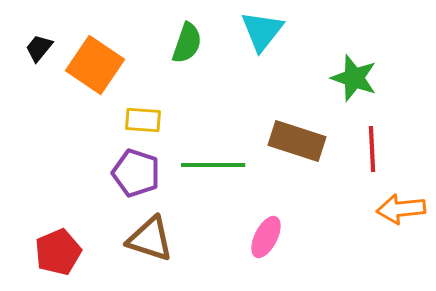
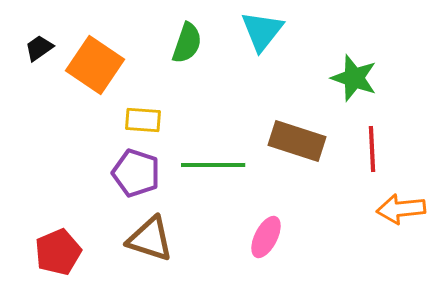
black trapezoid: rotated 16 degrees clockwise
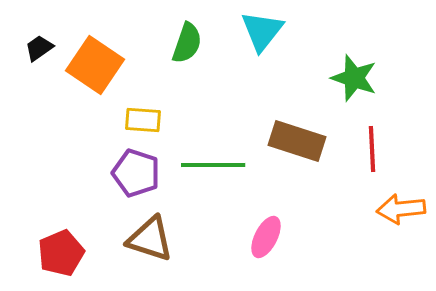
red pentagon: moved 3 px right, 1 px down
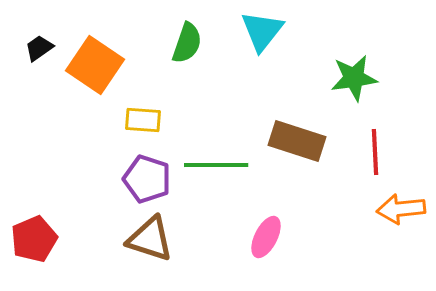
green star: rotated 27 degrees counterclockwise
red line: moved 3 px right, 3 px down
green line: moved 3 px right
purple pentagon: moved 11 px right, 6 px down
red pentagon: moved 27 px left, 14 px up
